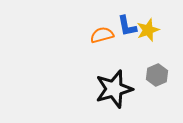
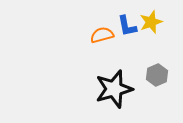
yellow star: moved 3 px right, 8 px up
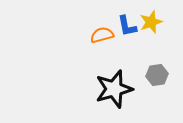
gray hexagon: rotated 15 degrees clockwise
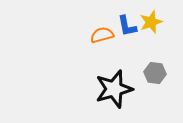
gray hexagon: moved 2 px left, 2 px up; rotated 15 degrees clockwise
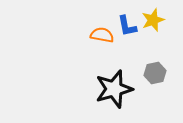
yellow star: moved 2 px right, 2 px up
orange semicircle: rotated 25 degrees clockwise
gray hexagon: rotated 20 degrees counterclockwise
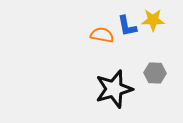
yellow star: rotated 20 degrees clockwise
gray hexagon: rotated 15 degrees clockwise
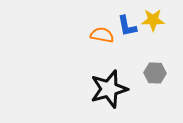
black star: moved 5 px left
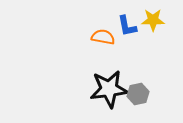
orange semicircle: moved 1 px right, 2 px down
gray hexagon: moved 17 px left, 21 px down; rotated 15 degrees counterclockwise
black star: rotated 9 degrees clockwise
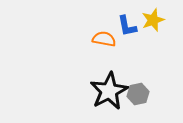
yellow star: rotated 20 degrees counterclockwise
orange semicircle: moved 1 px right, 2 px down
black star: moved 2 px down; rotated 21 degrees counterclockwise
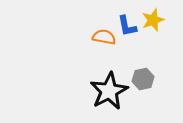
orange semicircle: moved 2 px up
gray hexagon: moved 5 px right, 15 px up
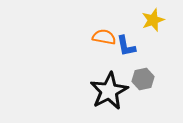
blue L-shape: moved 1 px left, 20 px down
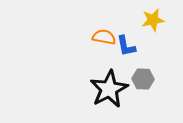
yellow star: rotated 10 degrees clockwise
gray hexagon: rotated 15 degrees clockwise
black star: moved 2 px up
